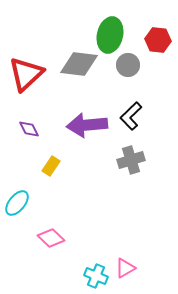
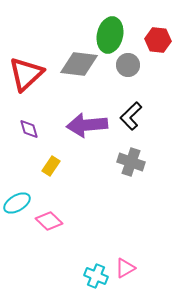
purple diamond: rotated 10 degrees clockwise
gray cross: moved 2 px down; rotated 36 degrees clockwise
cyan ellipse: rotated 20 degrees clockwise
pink diamond: moved 2 px left, 17 px up
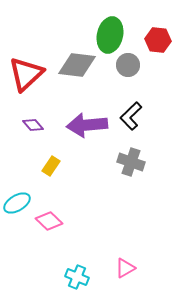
gray diamond: moved 2 px left, 1 px down
purple diamond: moved 4 px right, 4 px up; rotated 25 degrees counterclockwise
cyan cross: moved 19 px left, 1 px down
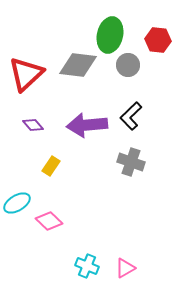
gray diamond: moved 1 px right
cyan cross: moved 10 px right, 11 px up
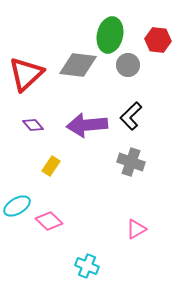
cyan ellipse: moved 3 px down
pink triangle: moved 11 px right, 39 px up
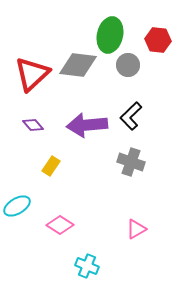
red triangle: moved 6 px right
pink diamond: moved 11 px right, 4 px down; rotated 12 degrees counterclockwise
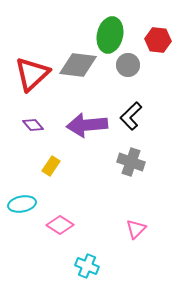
cyan ellipse: moved 5 px right, 2 px up; rotated 20 degrees clockwise
pink triangle: rotated 15 degrees counterclockwise
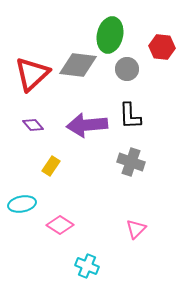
red hexagon: moved 4 px right, 7 px down
gray circle: moved 1 px left, 4 px down
black L-shape: moved 1 px left; rotated 48 degrees counterclockwise
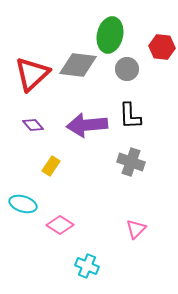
cyan ellipse: moved 1 px right; rotated 28 degrees clockwise
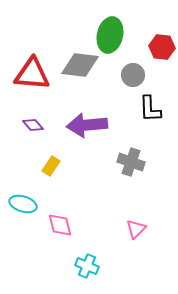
gray diamond: moved 2 px right
gray circle: moved 6 px right, 6 px down
red triangle: rotated 48 degrees clockwise
black L-shape: moved 20 px right, 7 px up
pink diamond: rotated 44 degrees clockwise
